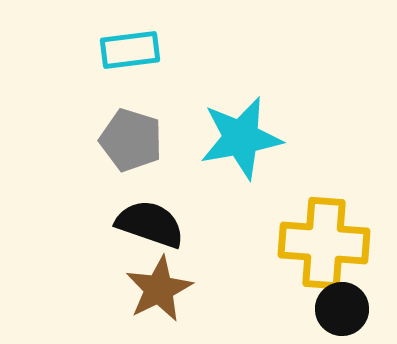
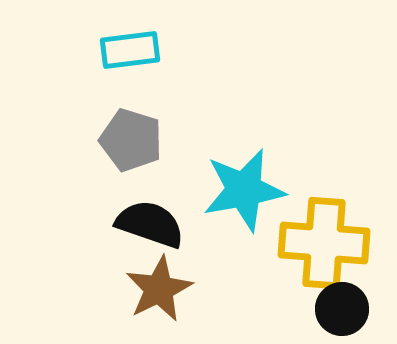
cyan star: moved 3 px right, 52 px down
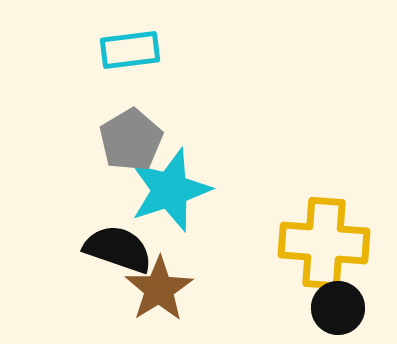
gray pentagon: rotated 24 degrees clockwise
cyan star: moved 74 px left; rotated 8 degrees counterclockwise
black semicircle: moved 32 px left, 25 px down
brown star: rotated 6 degrees counterclockwise
black circle: moved 4 px left, 1 px up
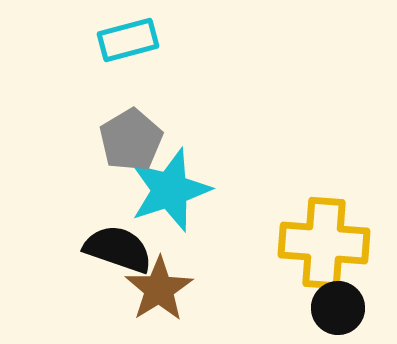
cyan rectangle: moved 2 px left, 10 px up; rotated 8 degrees counterclockwise
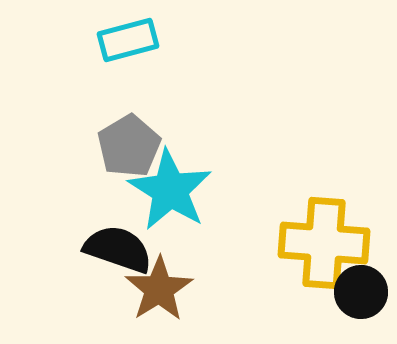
gray pentagon: moved 2 px left, 6 px down
cyan star: rotated 22 degrees counterclockwise
black circle: moved 23 px right, 16 px up
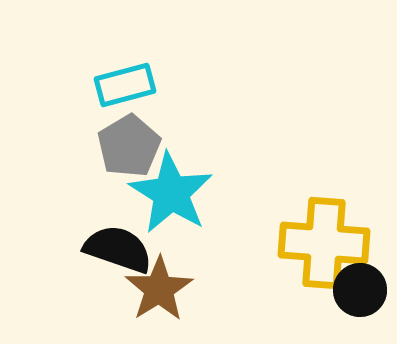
cyan rectangle: moved 3 px left, 45 px down
cyan star: moved 1 px right, 3 px down
black circle: moved 1 px left, 2 px up
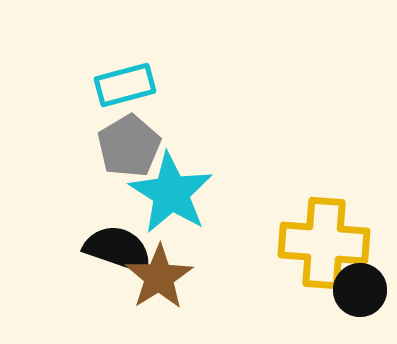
brown star: moved 12 px up
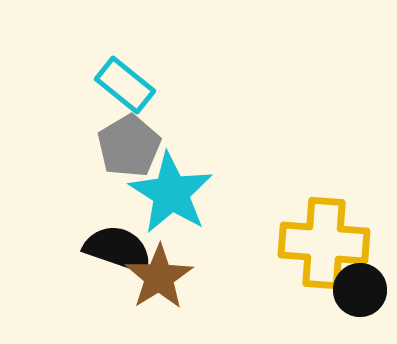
cyan rectangle: rotated 54 degrees clockwise
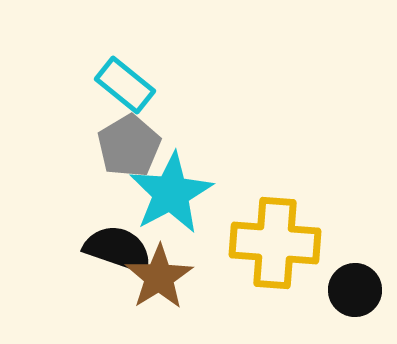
cyan star: rotated 12 degrees clockwise
yellow cross: moved 49 px left
black circle: moved 5 px left
